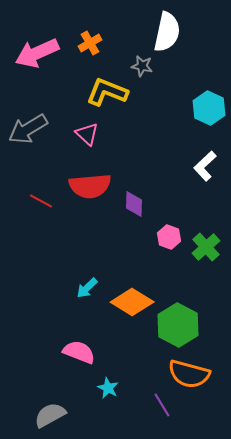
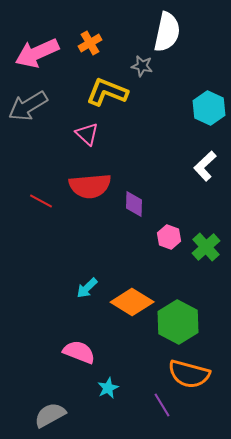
gray arrow: moved 23 px up
green hexagon: moved 3 px up
cyan star: rotated 20 degrees clockwise
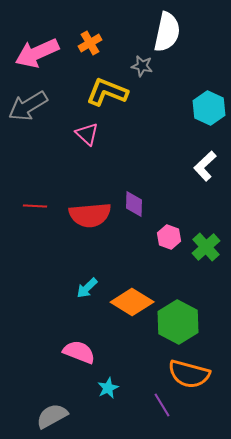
red semicircle: moved 29 px down
red line: moved 6 px left, 5 px down; rotated 25 degrees counterclockwise
gray semicircle: moved 2 px right, 1 px down
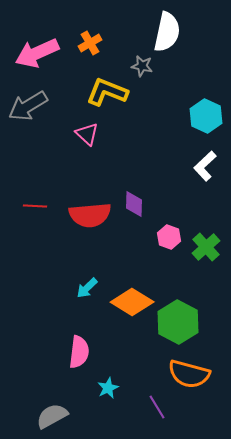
cyan hexagon: moved 3 px left, 8 px down
pink semicircle: rotated 76 degrees clockwise
purple line: moved 5 px left, 2 px down
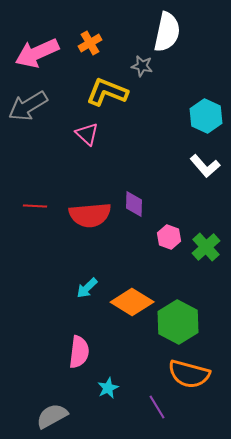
white L-shape: rotated 88 degrees counterclockwise
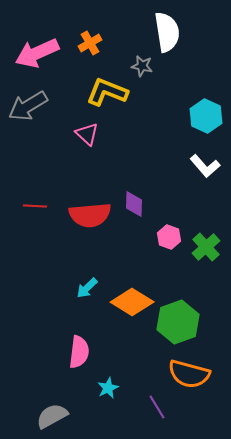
white semicircle: rotated 21 degrees counterclockwise
green hexagon: rotated 12 degrees clockwise
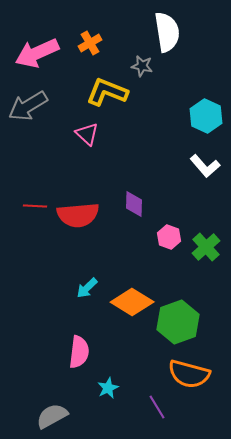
red semicircle: moved 12 px left
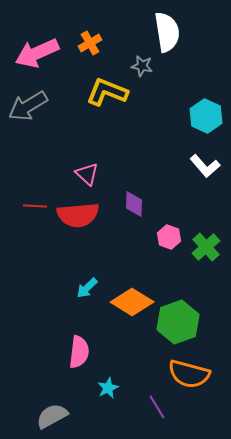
pink triangle: moved 40 px down
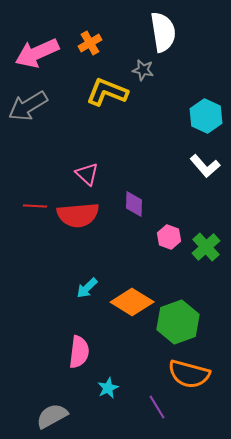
white semicircle: moved 4 px left
gray star: moved 1 px right, 4 px down
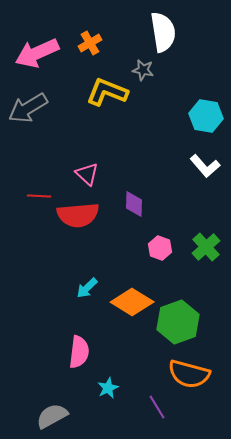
gray arrow: moved 2 px down
cyan hexagon: rotated 16 degrees counterclockwise
red line: moved 4 px right, 10 px up
pink hexagon: moved 9 px left, 11 px down
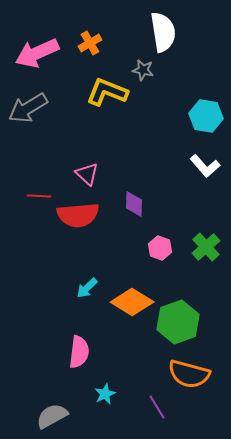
cyan star: moved 3 px left, 6 px down
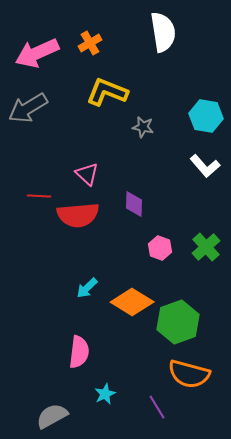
gray star: moved 57 px down
